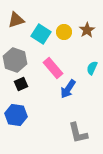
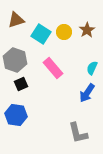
blue arrow: moved 19 px right, 4 px down
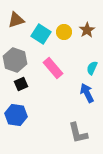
blue arrow: rotated 120 degrees clockwise
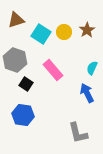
pink rectangle: moved 2 px down
black square: moved 5 px right; rotated 32 degrees counterclockwise
blue hexagon: moved 7 px right
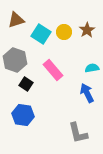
cyan semicircle: rotated 56 degrees clockwise
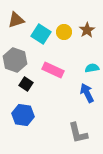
pink rectangle: rotated 25 degrees counterclockwise
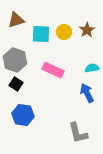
cyan square: rotated 30 degrees counterclockwise
black square: moved 10 px left
